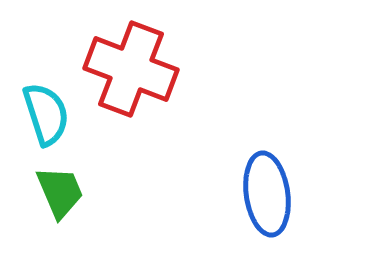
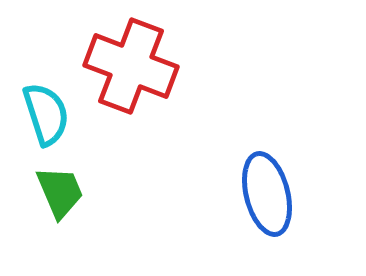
red cross: moved 3 px up
blue ellipse: rotated 6 degrees counterclockwise
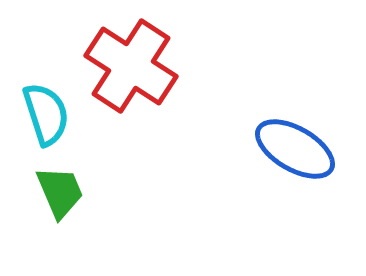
red cross: rotated 12 degrees clockwise
blue ellipse: moved 28 px right, 45 px up; rotated 46 degrees counterclockwise
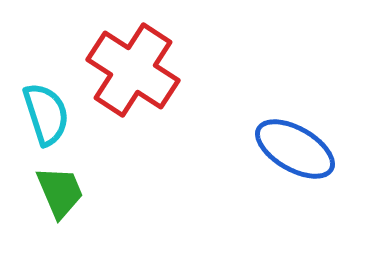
red cross: moved 2 px right, 4 px down
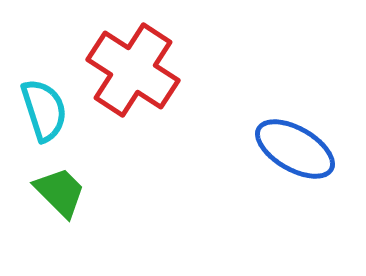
cyan semicircle: moved 2 px left, 4 px up
green trapezoid: rotated 22 degrees counterclockwise
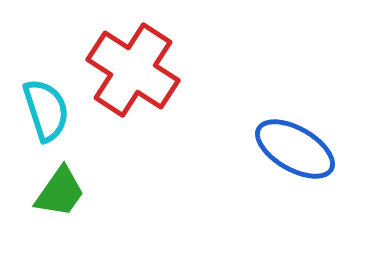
cyan semicircle: moved 2 px right
green trapezoid: rotated 80 degrees clockwise
